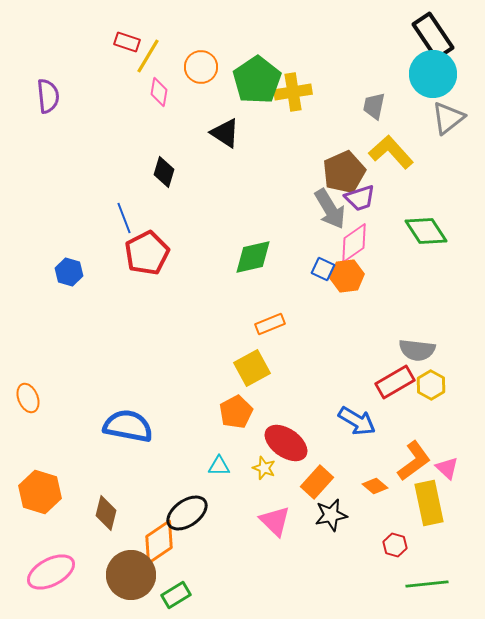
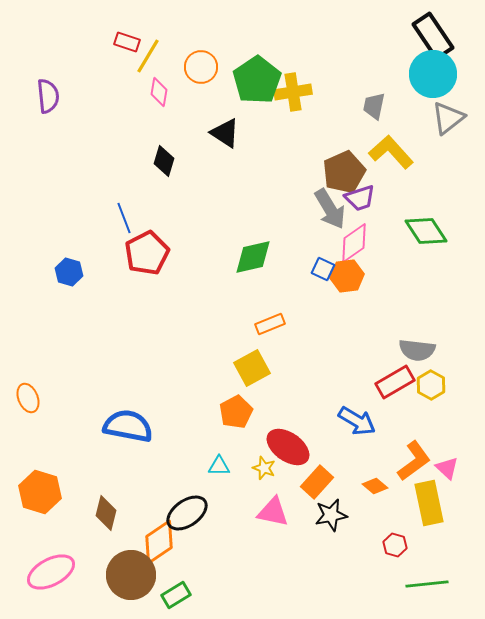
black diamond at (164, 172): moved 11 px up
red ellipse at (286, 443): moved 2 px right, 4 px down
pink triangle at (275, 521): moved 2 px left, 9 px up; rotated 32 degrees counterclockwise
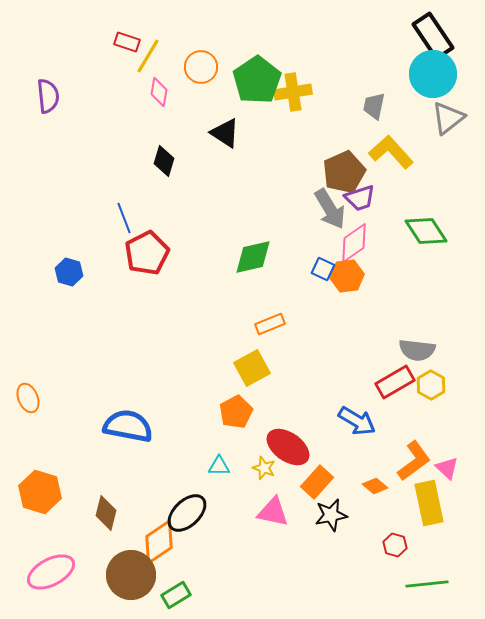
black ellipse at (187, 513): rotated 9 degrees counterclockwise
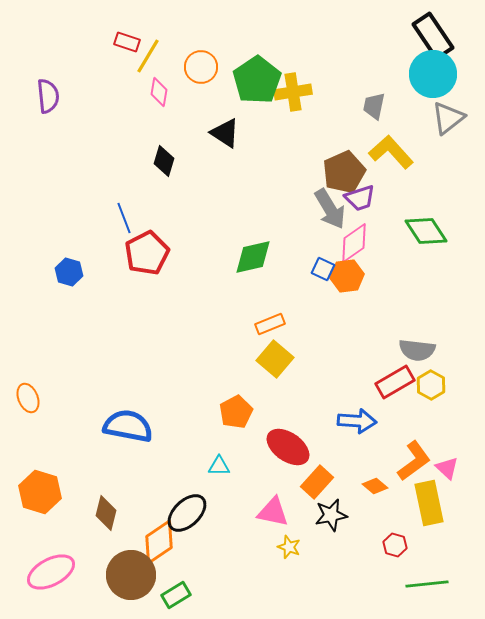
yellow square at (252, 368): moved 23 px right, 9 px up; rotated 21 degrees counterclockwise
blue arrow at (357, 421): rotated 27 degrees counterclockwise
yellow star at (264, 468): moved 25 px right, 79 px down
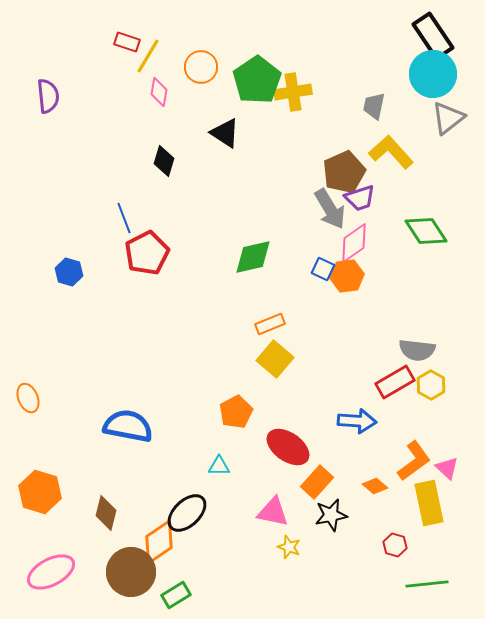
brown circle at (131, 575): moved 3 px up
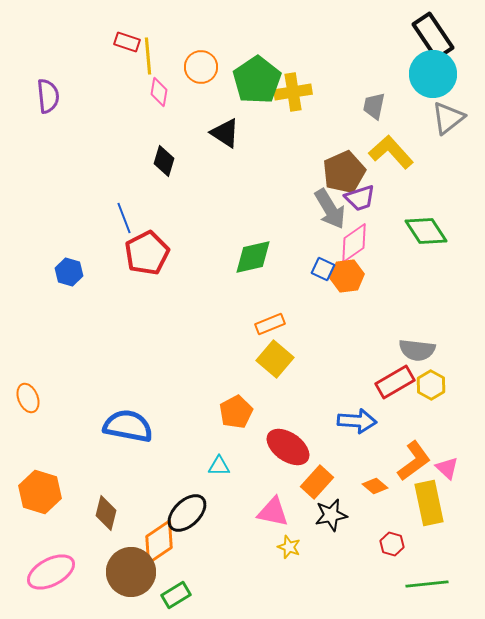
yellow line at (148, 56): rotated 36 degrees counterclockwise
red hexagon at (395, 545): moved 3 px left, 1 px up
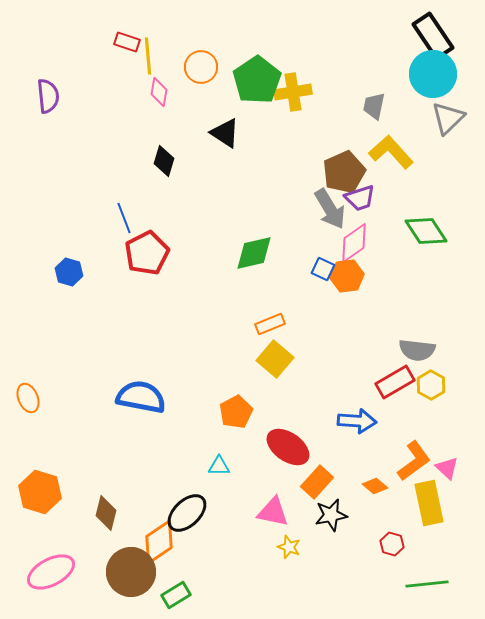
gray triangle at (448, 118): rotated 6 degrees counterclockwise
green diamond at (253, 257): moved 1 px right, 4 px up
blue semicircle at (128, 426): moved 13 px right, 29 px up
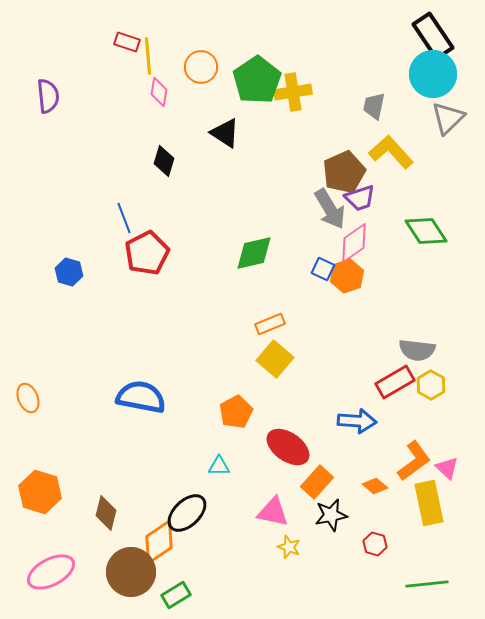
orange hexagon at (347, 276): rotated 12 degrees counterclockwise
red hexagon at (392, 544): moved 17 px left
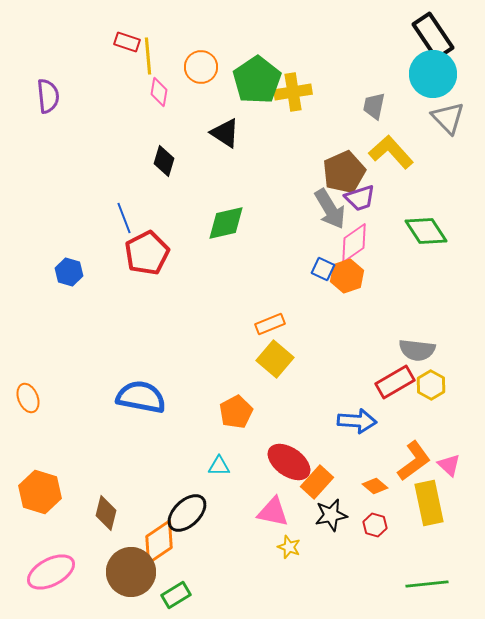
gray triangle at (448, 118): rotated 30 degrees counterclockwise
green diamond at (254, 253): moved 28 px left, 30 px up
red ellipse at (288, 447): moved 1 px right, 15 px down
pink triangle at (447, 468): moved 2 px right, 3 px up
red hexagon at (375, 544): moved 19 px up
